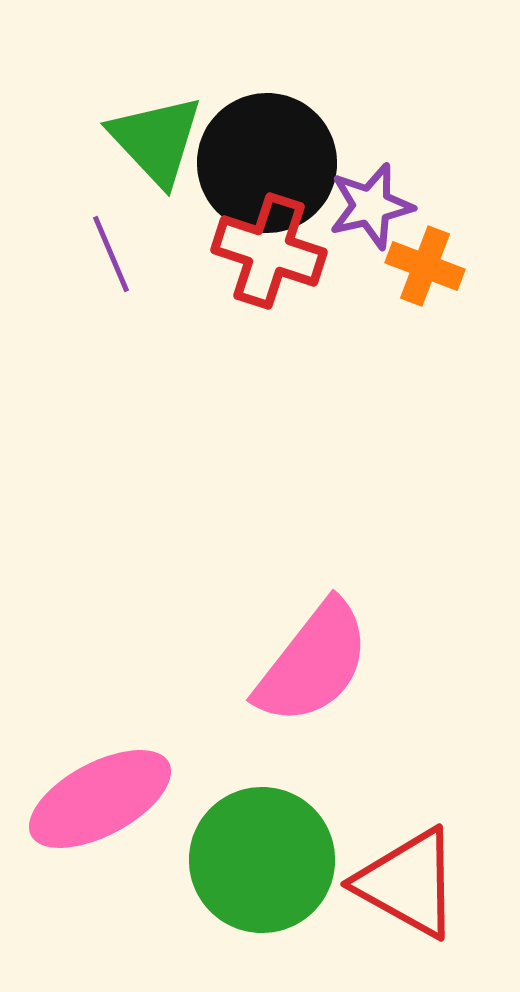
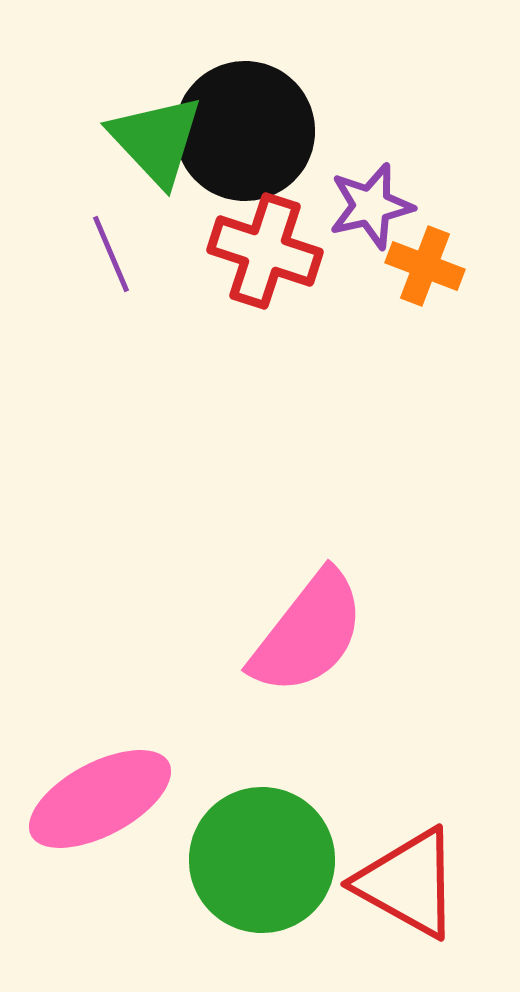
black circle: moved 22 px left, 32 px up
red cross: moved 4 px left
pink semicircle: moved 5 px left, 30 px up
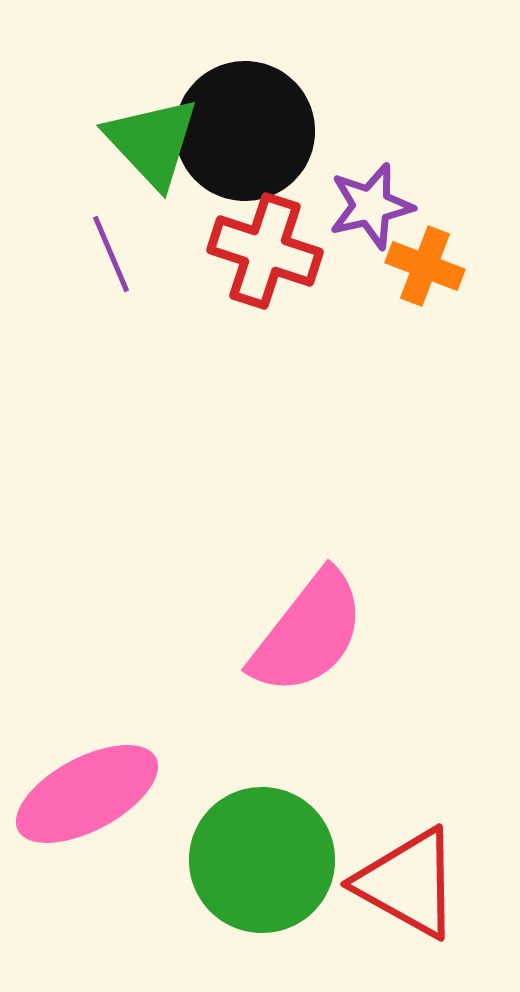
green triangle: moved 4 px left, 2 px down
pink ellipse: moved 13 px left, 5 px up
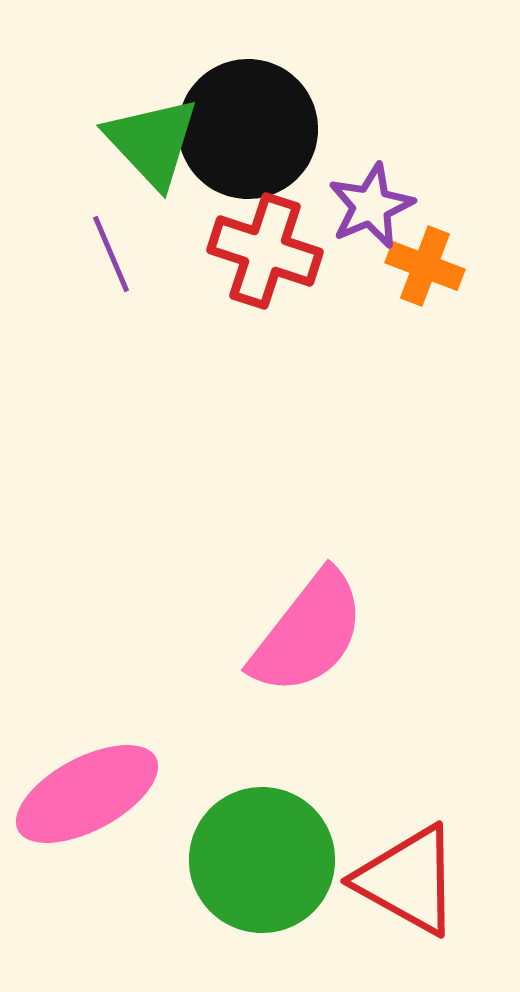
black circle: moved 3 px right, 2 px up
purple star: rotated 10 degrees counterclockwise
red triangle: moved 3 px up
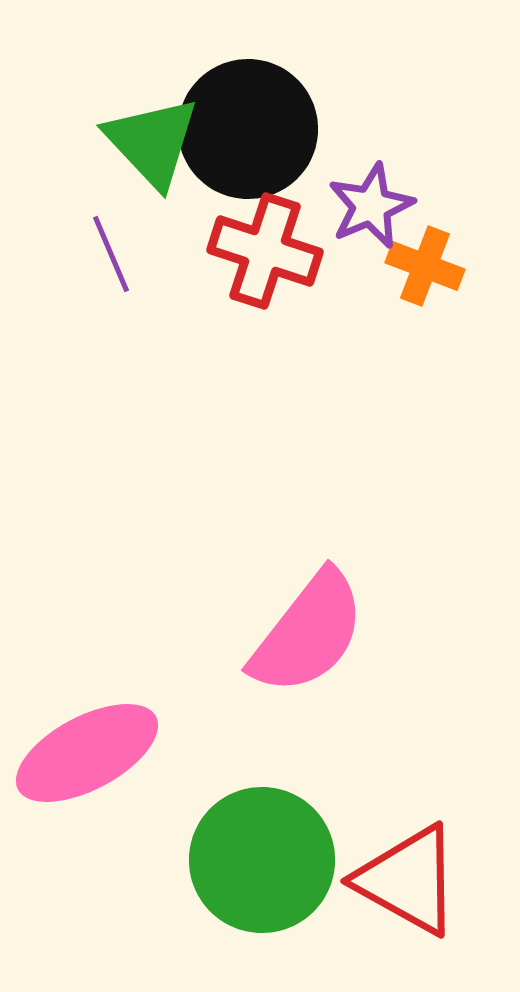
pink ellipse: moved 41 px up
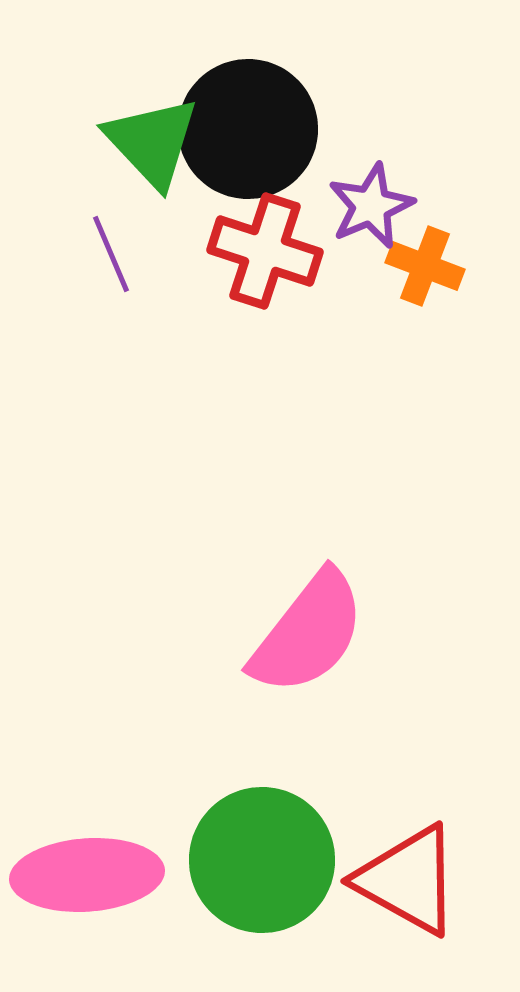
pink ellipse: moved 122 px down; rotated 24 degrees clockwise
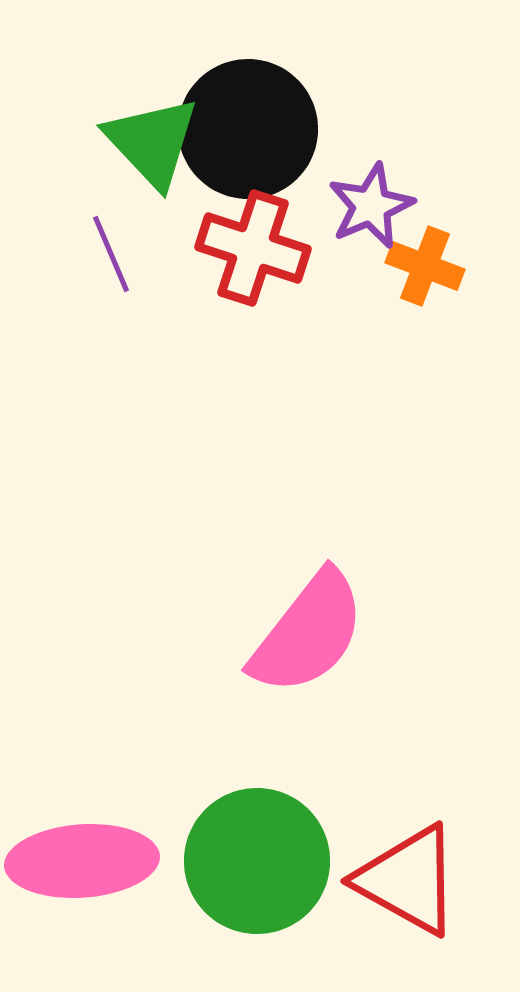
red cross: moved 12 px left, 3 px up
green circle: moved 5 px left, 1 px down
pink ellipse: moved 5 px left, 14 px up
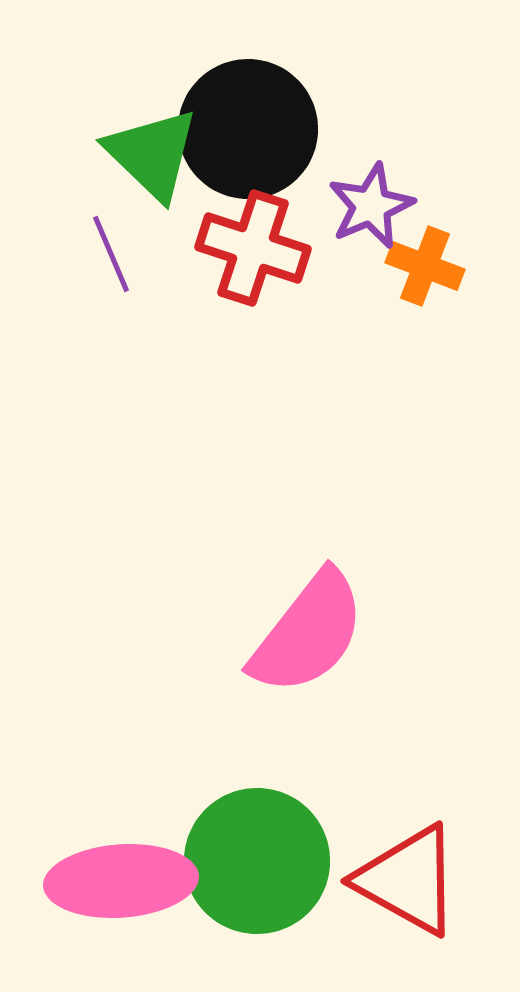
green triangle: moved 12 px down; rotated 3 degrees counterclockwise
pink ellipse: moved 39 px right, 20 px down
